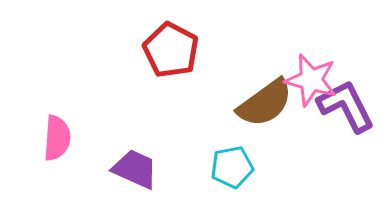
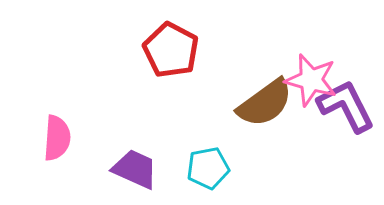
cyan pentagon: moved 24 px left, 1 px down
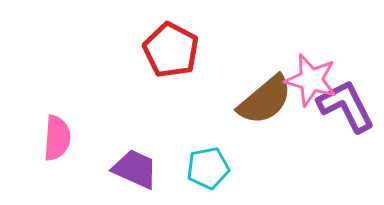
brown semicircle: moved 3 px up; rotated 4 degrees counterclockwise
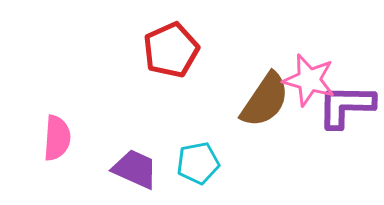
red pentagon: rotated 20 degrees clockwise
pink star: moved 2 px left
brown semicircle: rotated 16 degrees counterclockwise
purple L-shape: rotated 62 degrees counterclockwise
cyan pentagon: moved 10 px left, 5 px up
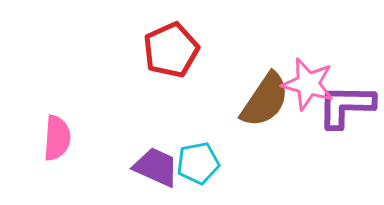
pink star: moved 1 px left, 4 px down
purple trapezoid: moved 21 px right, 2 px up
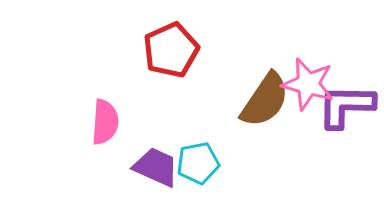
pink semicircle: moved 48 px right, 16 px up
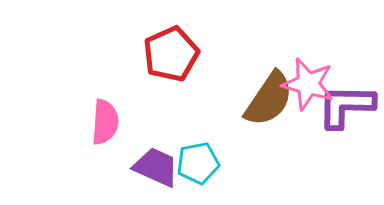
red pentagon: moved 4 px down
brown semicircle: moved 4 px right, 1 px up
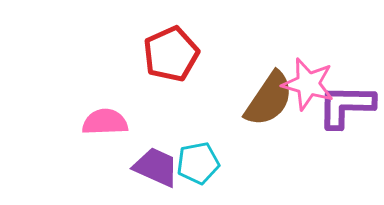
pink semicircle: rotated 96 degrees counterclockwise
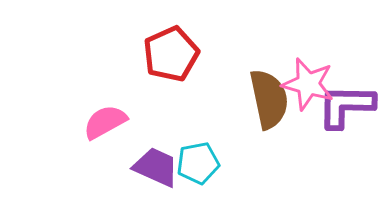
brown semicircle: rotated 46 degrees counterclockwise
pink semicircle: rotated 27 degrees counterclockwise
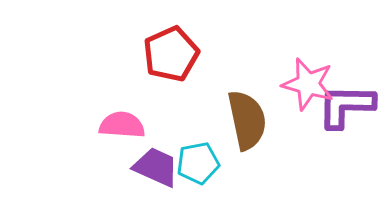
brown semicircle: moved 22 px left, 21 px down
pink semicircle: moved 17 px right, 3 px down; rotated 33 degrees clockwise
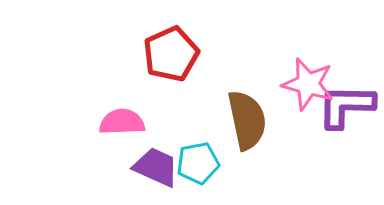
pink semicircle: moved 3 px up; rotated 6 degrees counterclockwise
